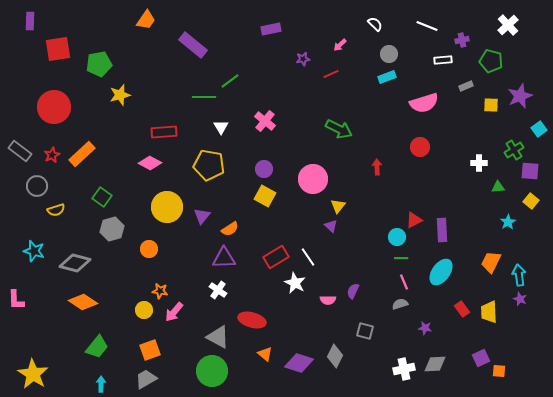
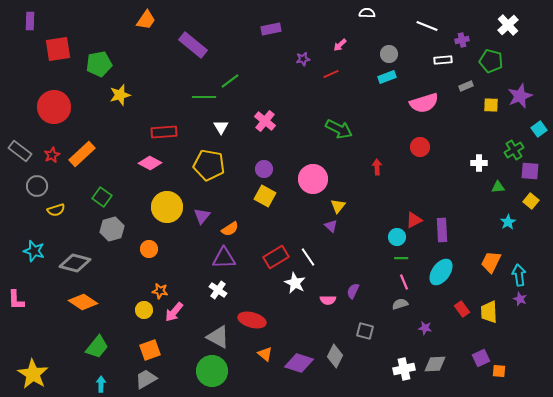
white semicircle at (375, 24): moved 8 px left, 11 px up; rotated 42 degrees counterclockwise
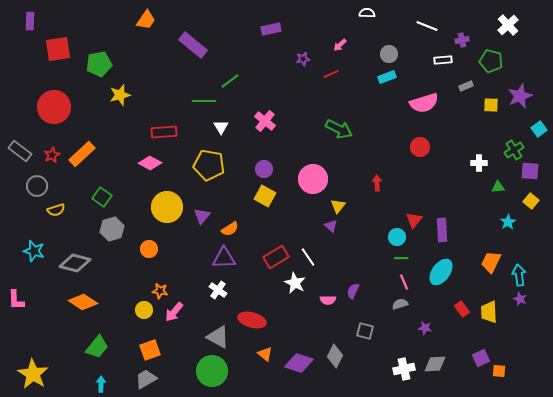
green line at (204, 97): moved 4 px down
red arrow at (377, 167): moved 16 px down
red triangle at (414, 220): rotated 24 degrees counterclockwise
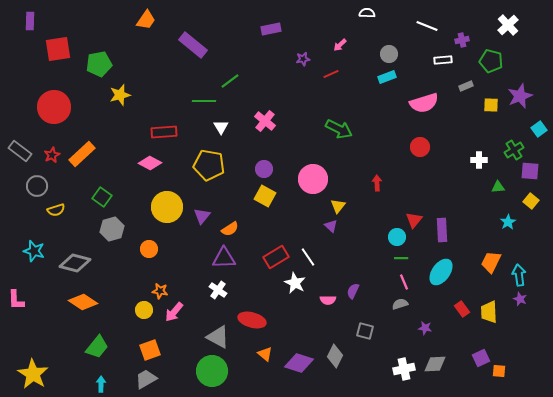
white cross at (479, 163): moved 3 px up
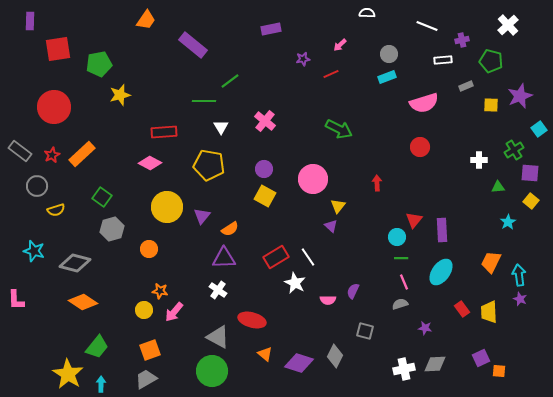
purple square at (530, 171): moved 2 px down
yellow star at (33, 374): moved 35 px right
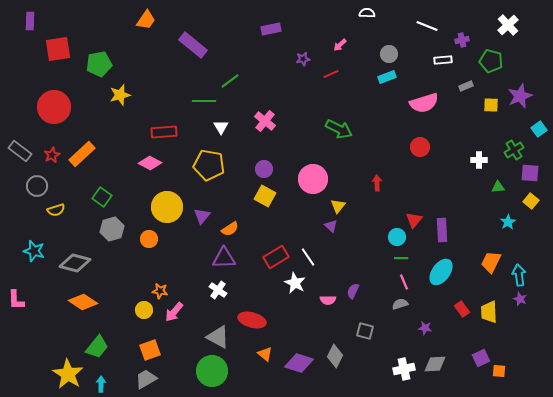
orange circle at (149, 249): moved 10 px up
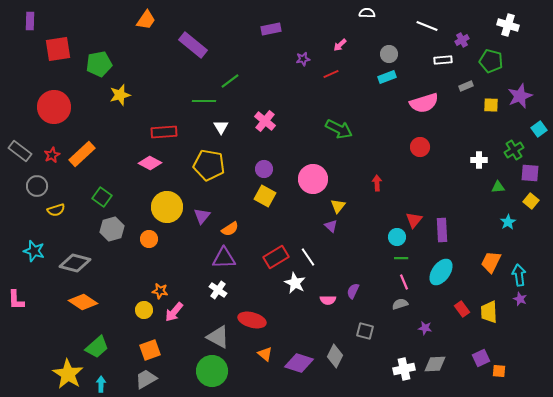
white cross at (508, 25): rotated 30 degrees counterclockwise
purple cross at (462, 40): rotated 16 degrees counterclockwise
green trapezoid at (97, 347): rotated 10 degrees clockwise
